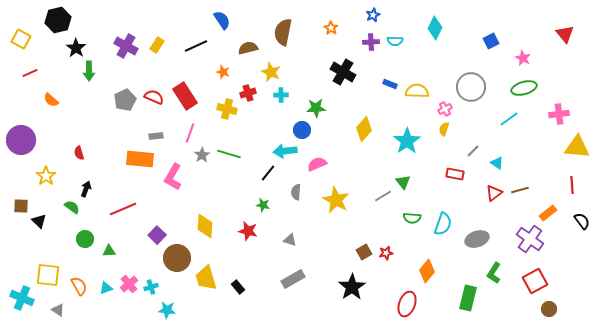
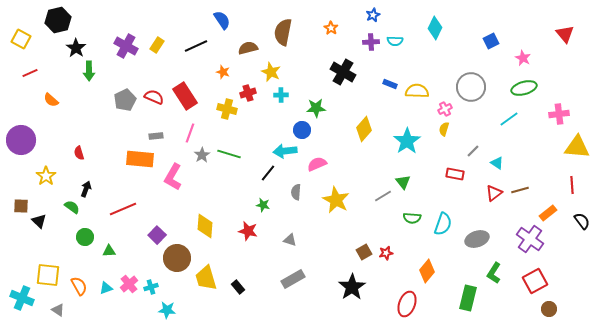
green circle at (85, 239): moved 2 px up
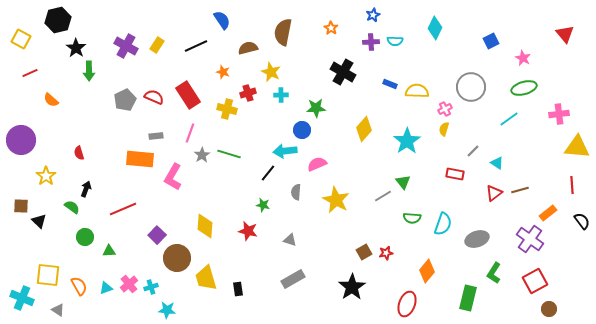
red rectangle at (185, 96): moved 3 px right, 1 px up
black rectangle at (238, 287): moved 2 px down; rotated 32 degrees clockwise
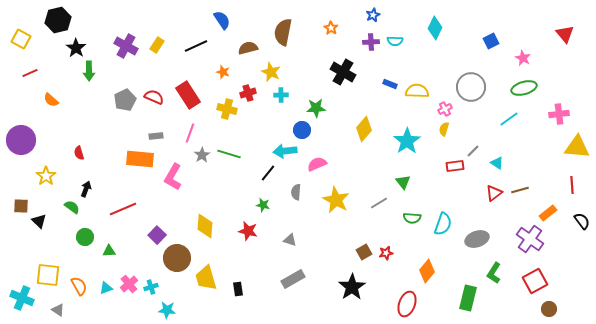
red rectangle at (455, 174): moved 8 px up; rotated 18 degrees counterclockwise
gray line at (383, 196): moved 4 px left, 7 px down
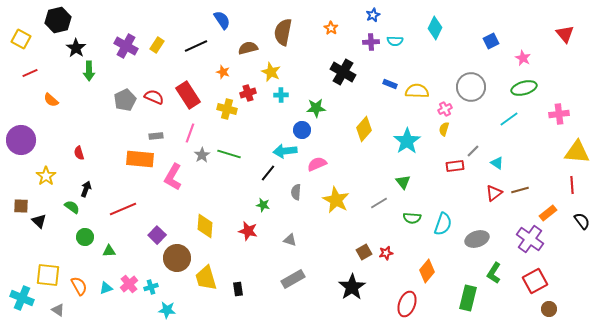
yellow triangle at (577, 147): moved 5 px down
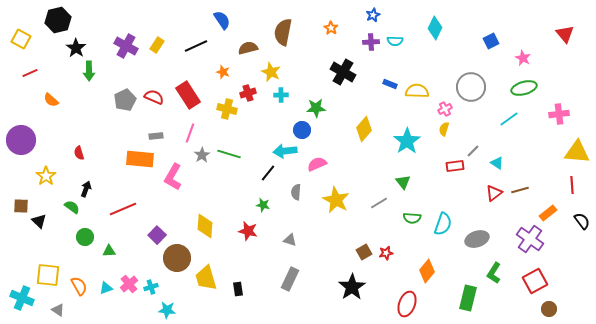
gray rectangle at (293, 279): moved 3 px left; rotated 35 degrees counterclockwise
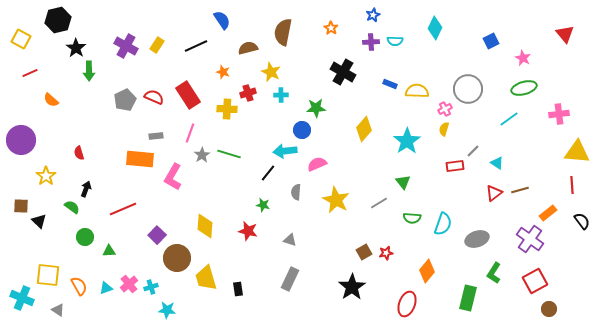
gray circle at (471, 87): moved 3 px left, 2 px down
yellow cross at (227, 109): rotated 12 degrees counterclockwise
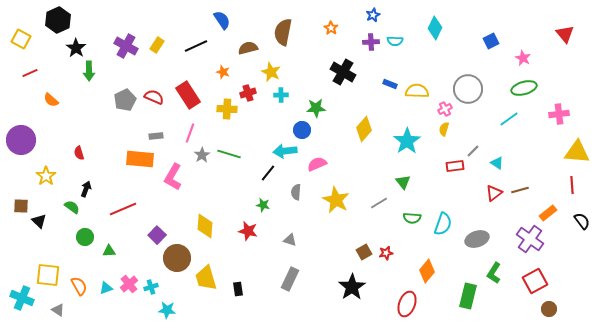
black hexagon at (58, 20): rotated 10 degrees counterclockwise
green rectangle at (468, 298): moved 2 px up
